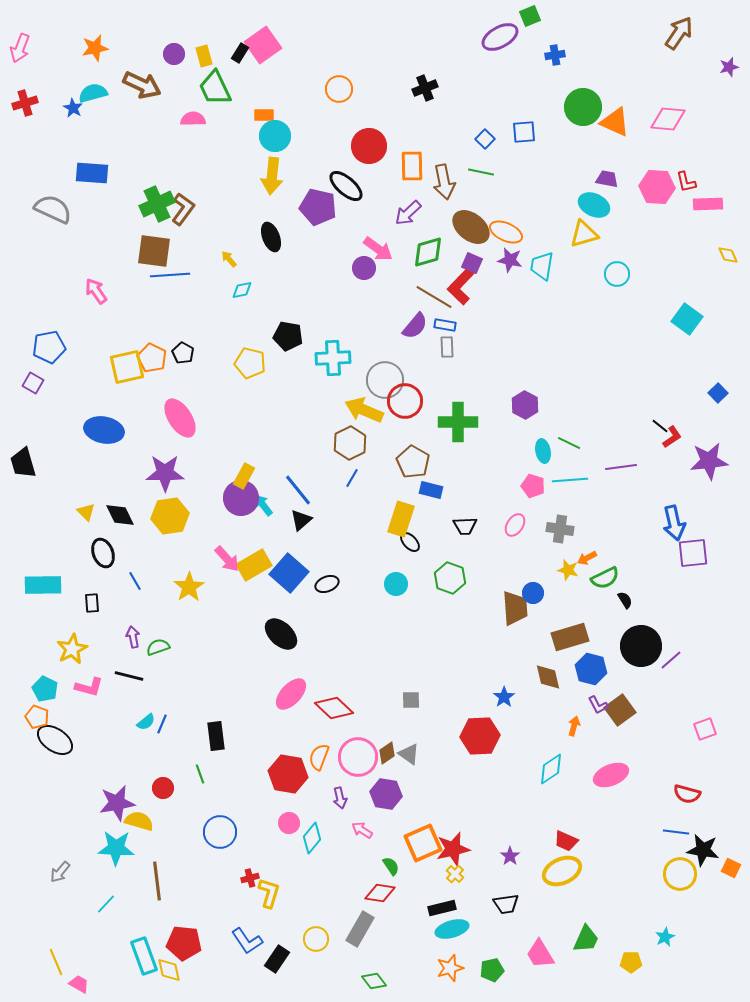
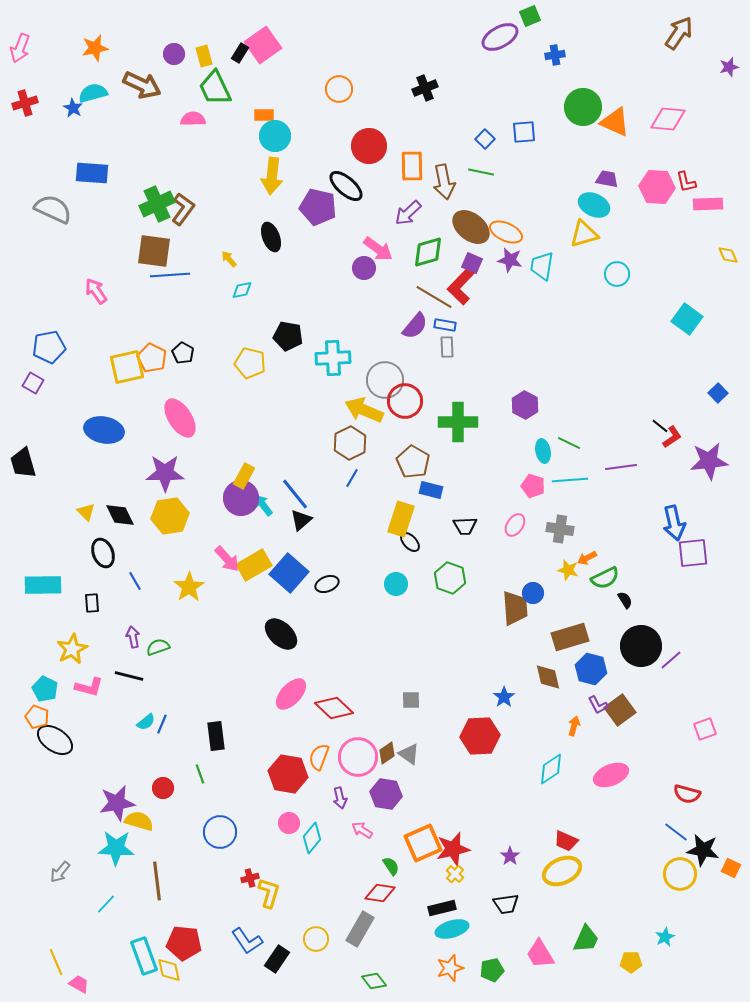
blue line at (298, 490): moved 3 px left, 4 px down
blue line at (676, 832): rotated 30 degrees clockwise
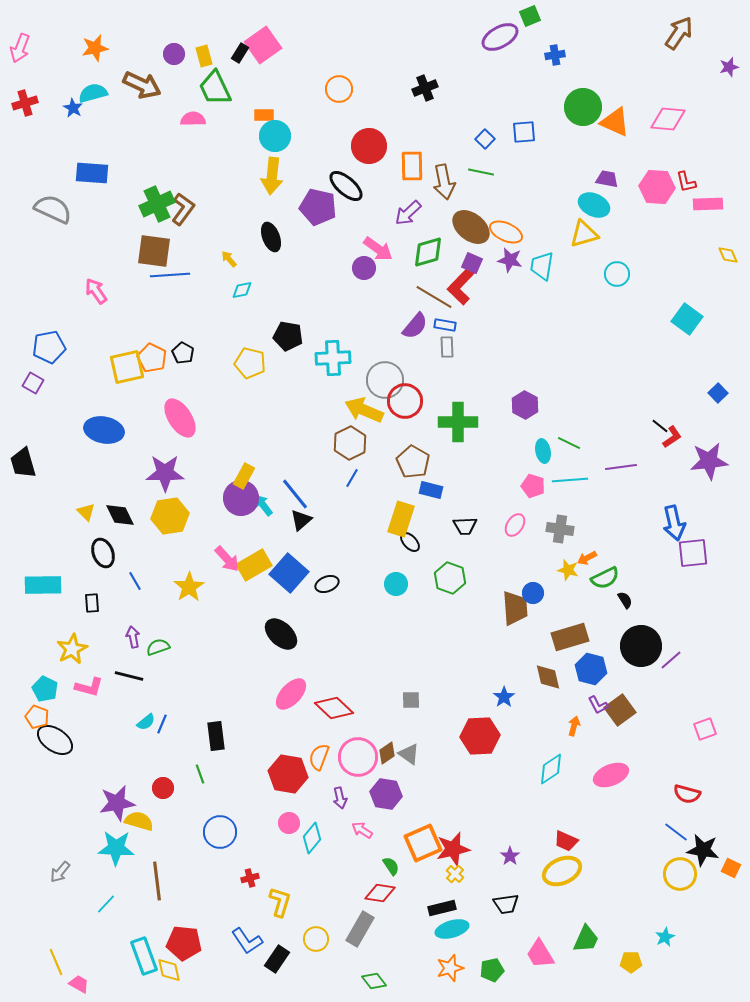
yellow L-shape at (269, 893): moved 11 px right, 9 px down
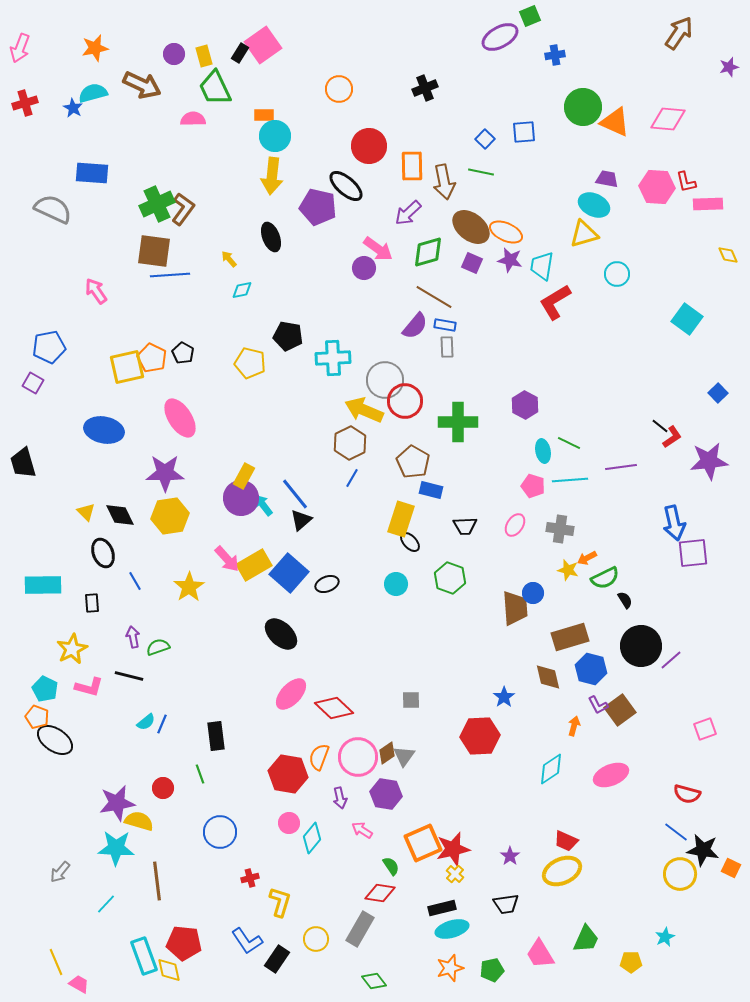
red L-shape at (461, 286): moved 94 px right, 16 px down; rotated 15 degrees clockwise
gray triangle at (409, 754): moved 5 px left, 2 px down; rotated 30 degrees clockwise
